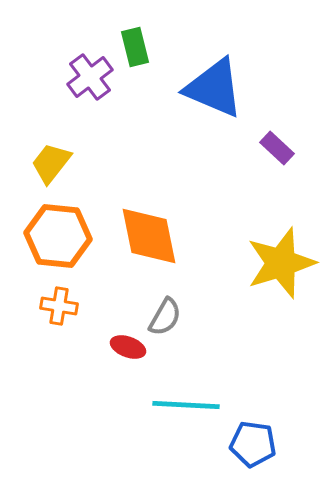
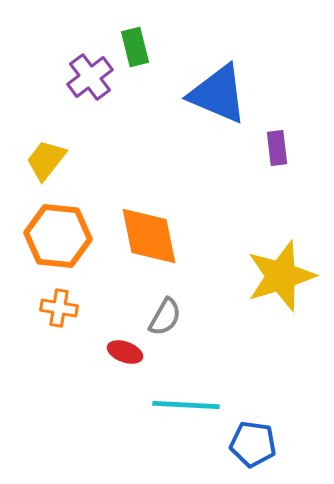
blue triangle: moved 4 px right, 6 px down
purple rectangle: rotated 40 degrees clockwise
yellow trapezoid: moved 5 px left, 3 px up
yellow star: moved 13 px down
orange cross: moved 2 px down
red ellipse: moved 3 px left, 5 px down
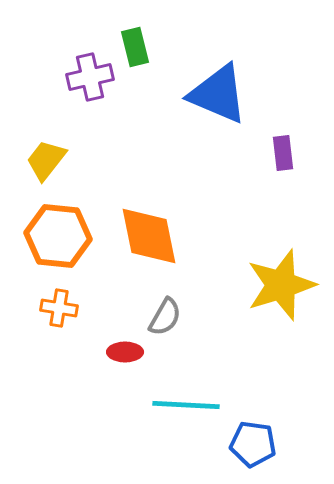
purple cross: rotated 24 degrees clockwise
purple rectangle: moved 6 px right, 5 px down
yellow star: moved 9 px down
red ellipse: rotated 20 degrees counterclockwise
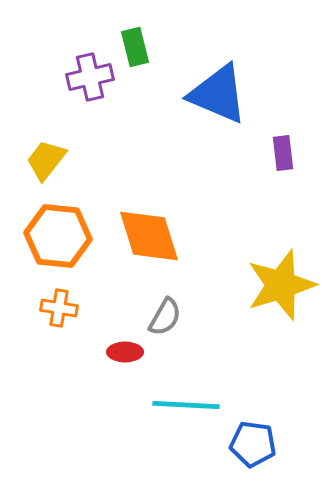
orange diamond: rotated 6 degrees counterclockwise
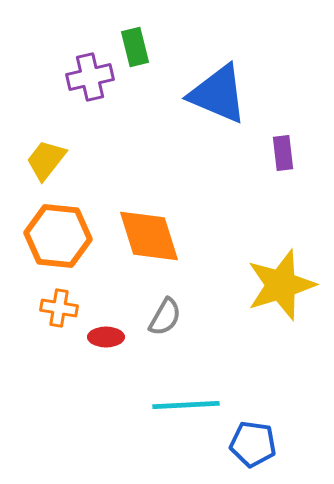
red ellipse: moved 19 px left, 15 px up
cyan line: rotated 6 degrees counterclockwise
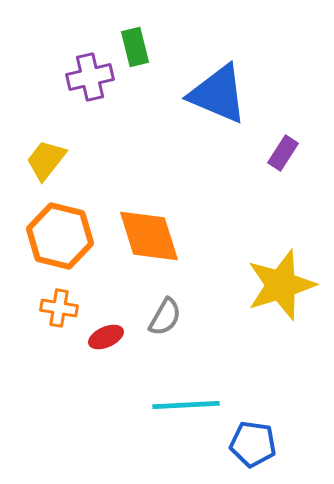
purple rectangle: rotated 40 degrees clockwise
orange hexagon: moved 2 px right; rotated 8 degrees clockwise
red ellipse: rotated 24 degrees counterclockwise
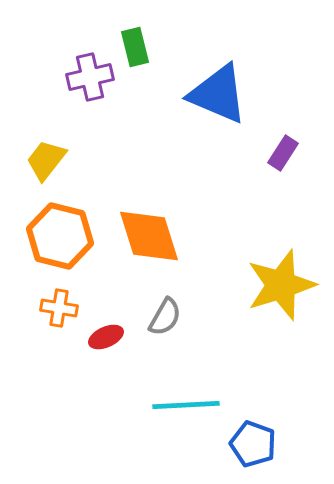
blue pentagon: rotated 12 degrees clockwise
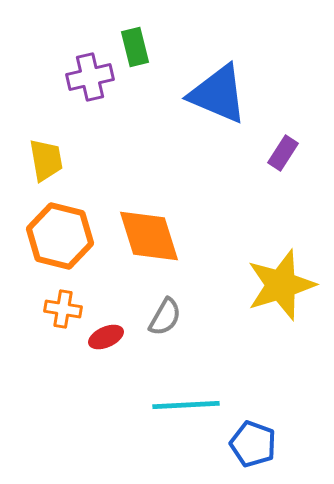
yellow trapezoid: rotated 132 degrees clockwise
orange cross: moved 4 px right, 1 px down
